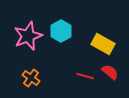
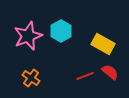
red line: rotated 36 degrees counterclockwise
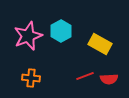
yellow rectangle: moved 3 px left
red semicircle: moved 1 px left, 7 px down; rotated 138 degrees clockwise
orange cross: rotated 30 degrees counterclockwise
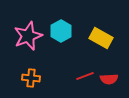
yellow rectangle: moved 1 px right, 6 px up
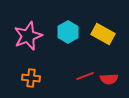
cyan hexagon: moved 7 px right, 1 px down
yellow rectangle: moved 2 px right, 4 px up
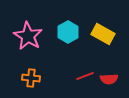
pink star: rotated 20 degrees counterclockwise
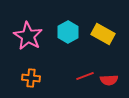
red semicircle: moved 1 px down
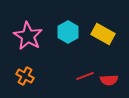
orange cross: moved 6 px left, 2 px up; rotated 24 degrees clockwise
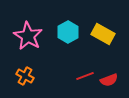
red semicircle: rotated 18 degrees counterclockwise
